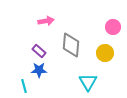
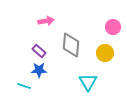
cyan line: rotated 56 degrees counterclockwise
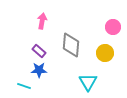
pink arrow: moved 4 px left; rotated 70 degrees counterclockwise
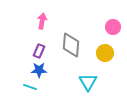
purple rectangle: rotated 72 degrees clockwise
cyan line: moved 6 px right, 1 px down
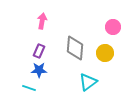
gray diamond: moved 4 px right, 3 px down
cyan triangle: rotated 24 degrees clockwise
cyan line: moved 1 px left, 1 px down
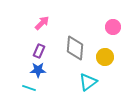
pink arrow: moved 2 px down; rotated 35 degrees clockwise
yellow circle: moved 4 px down
blue star: moved 1 px left
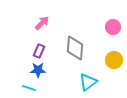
yellow circle: moved 9 px right, 3 px down
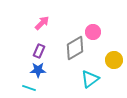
pink circle: moved 20 px left, 5 px down
gray diamond: rotated 55 degrees clockwise
cyan triangle: moved 2 px right, 3 px up
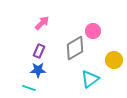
pink circle: moved 1 px up
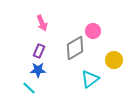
pink arrow: rotated 112 degrees clockwise
cyan line: rotated 24 degrees clockwise
